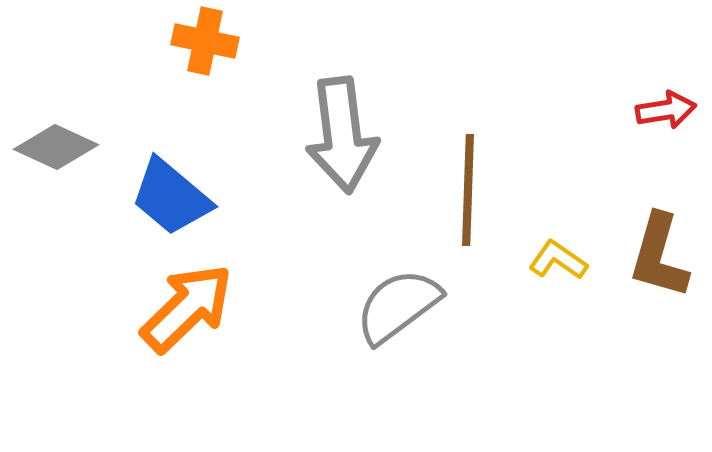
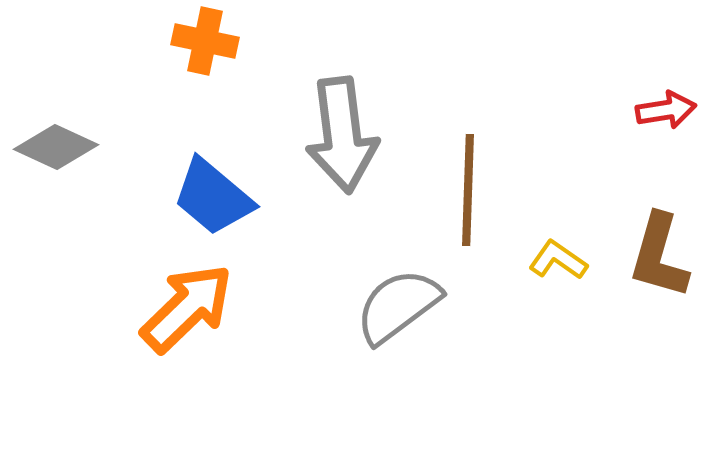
blue trapezoid: moved 42 px right
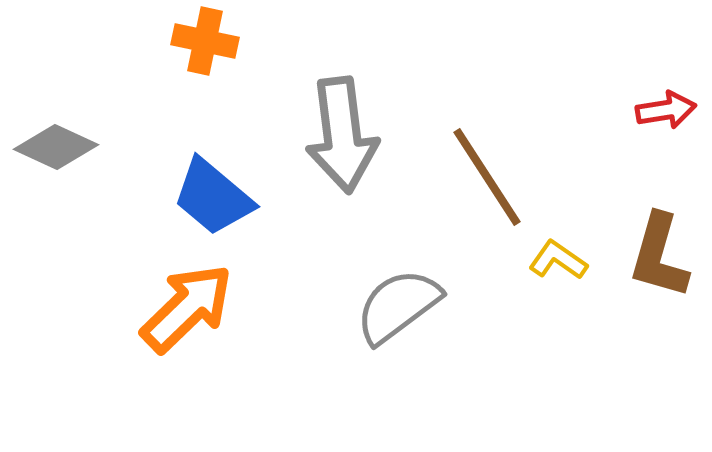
brown line: moved 19 px right, 13 px up; rotated 35 degrees counterclockwise
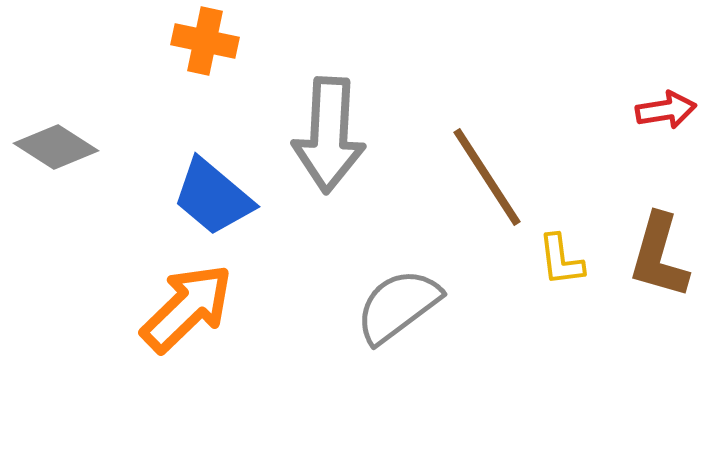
gray arrow: moved 13 px left; rotated 10 degrees clockwise
gray diamond: rotated 8 degrees clockwise
yellow L-shape: moved 3 px right; rotated 132 degrees counterclockwise
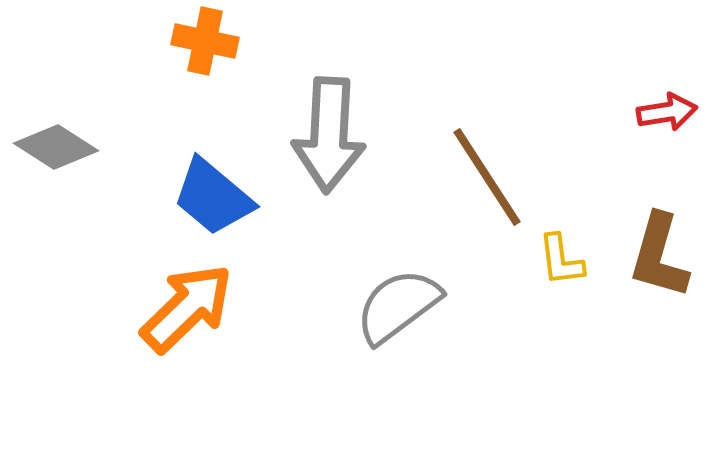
red arrow: moved 1 px right, 2 px down
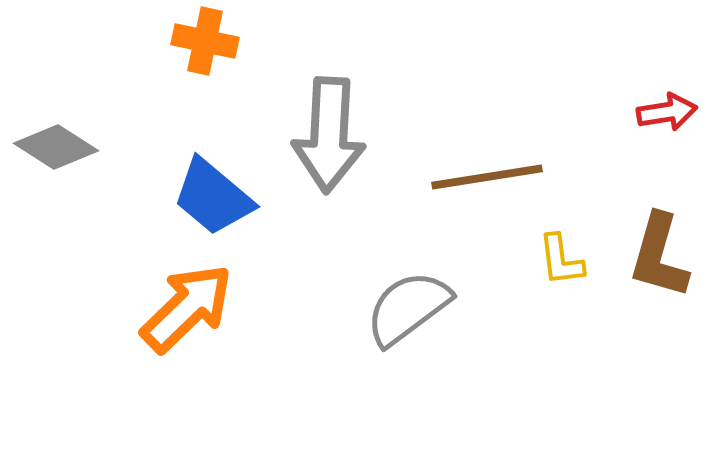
brown line: rotated 66 degrees counterclockwise
gray semicircle: moved 10 px right, 2 px down
